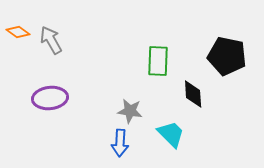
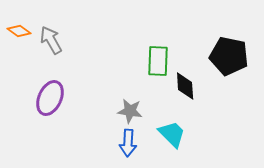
orange diamond: moved 1 px right, 1 px up
black pentagon: moved 2 px right
black diamond: moved 8 px left, 8 px up
purple ellipse: rotated 60 degrees counterclockwise
cyan trapezoid: moved 1 px right
blue arrow: moved 8 px right
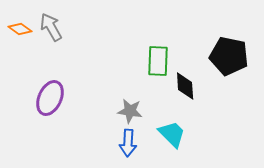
orange diamond: moved 1 px right, 2 px up
gray arrow: moved 13 px up
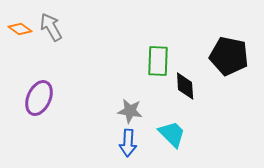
purple ellipse: moved 11 px left
